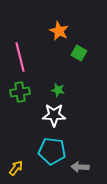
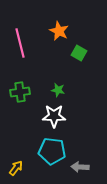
pink line: moved 14 px up
white star: moved 1 px down
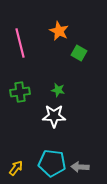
cyan pentagon: moved 12 px down
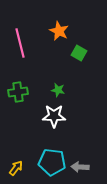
green cross: moved 2 px left
cyan pentagon: moved 1 px up
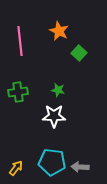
pink line: moved 2 px up; rotated 8 degrees clockwise
green square: rotated 14 degrees clockwise
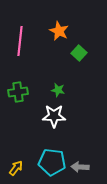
pink line: rotated 12 degrees clockwise
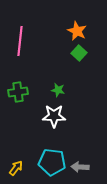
orange star: moved 18 px right
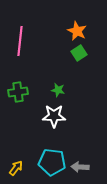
green square: rotated 14 degrees clockwise
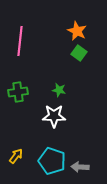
green square: rotated 21 degrees counterclockwise
green star: moved 1 px right
cyan pentagon: moved 1 px up; rotated 12 degrees clockwise
yellow arrow: moved 12 px up
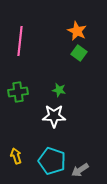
yellow arrow: rotated 56 degrees counterclockwise
gray arrow: moved 3 px down; rotated 36 degrees counterclockwise
